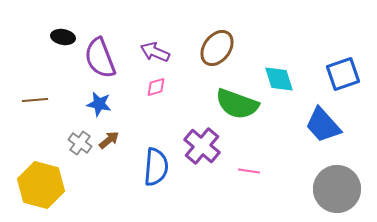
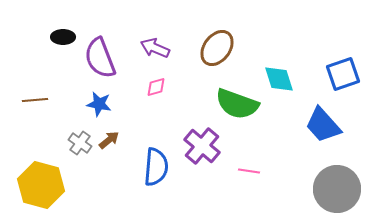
black ellipse: rotated 10 degrees counterclockwise
purple arrow: moved 4 px up
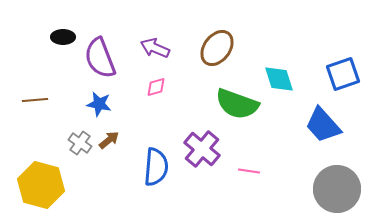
purple cross: moved 3 px down
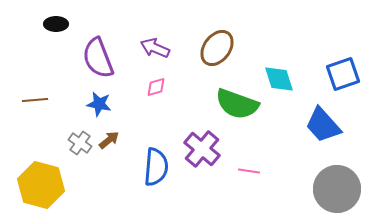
black ellipse: moved 7 px left, 13 px up
purple semicircle: moved 2 px left
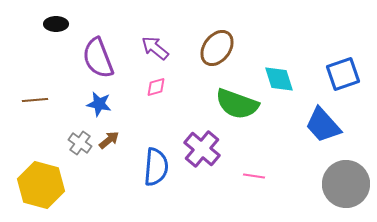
purple arrow: rotated 16 degrees clockwise
pink line: moved 5 px right, 5 px down
gray circle: moved 9 px right, 5 px up
